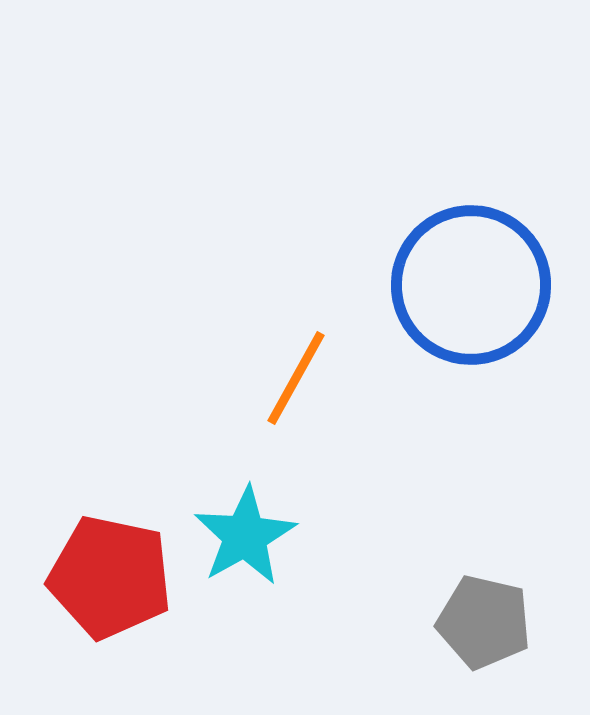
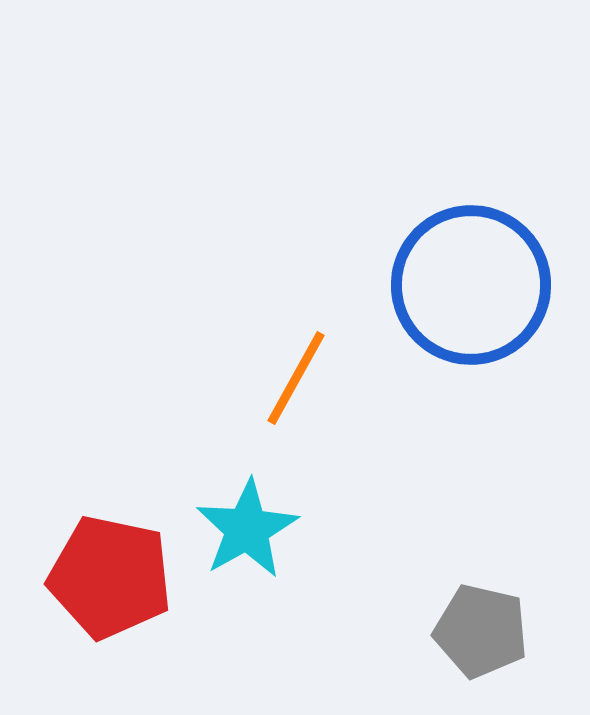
cyan star: moved 2 px right, 7 px up
gray pentagon: moved 3 px left, 9 px down
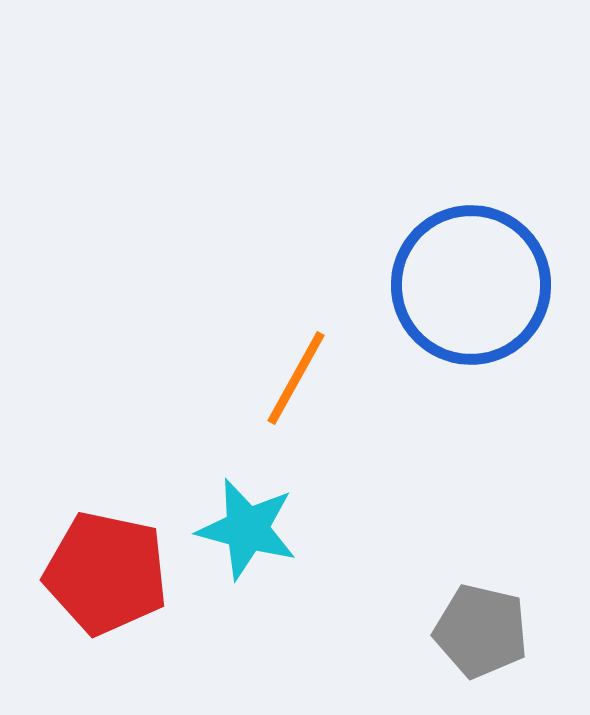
cyan star: rotated 28 degrees counterclockwise
red pentagon: moved 4 px left, 4 px up
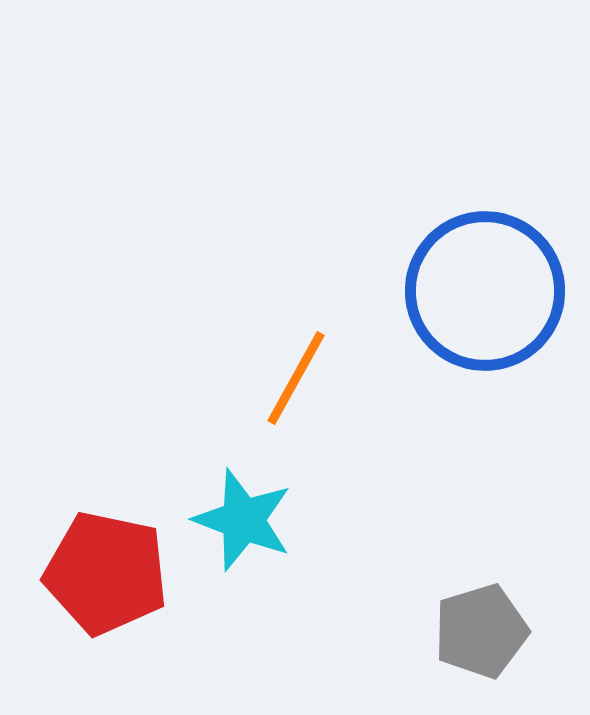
blue circle: moved 14 px right, 6 px down
cyan star: moved 4 px left, 9 px up; rotated 6 degrees clockwise
gray pentagon: rotated 30 degrees counterclockwise
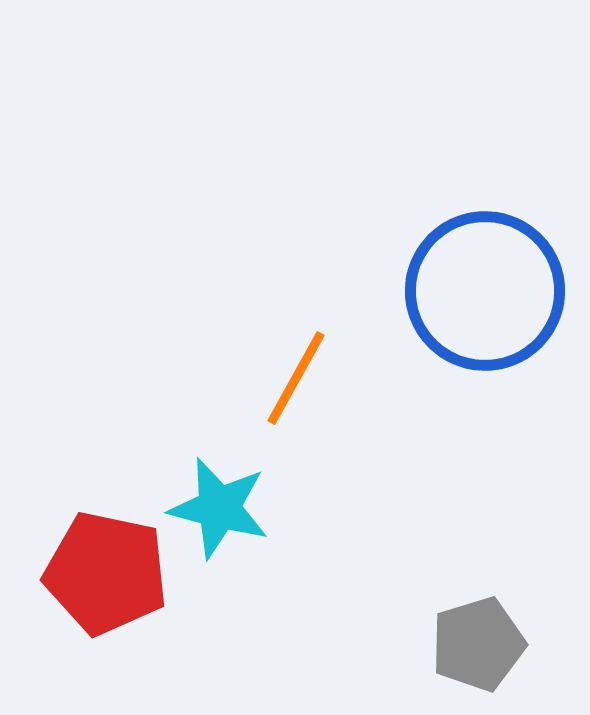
cyan star: moved 24 px left, 12 px up; rotated 6 degrees counterclockwise
gray pentagon: moved 3 px left, 13 px down
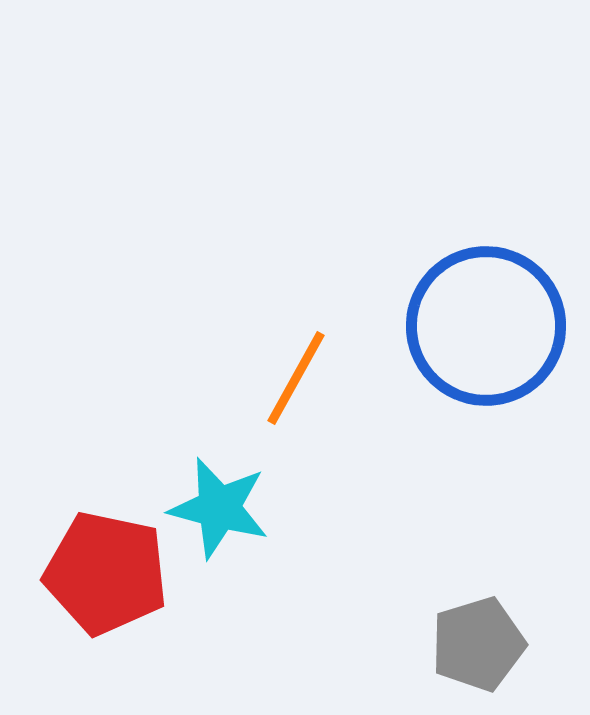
blue circle: moved 1 px right, 35 px down
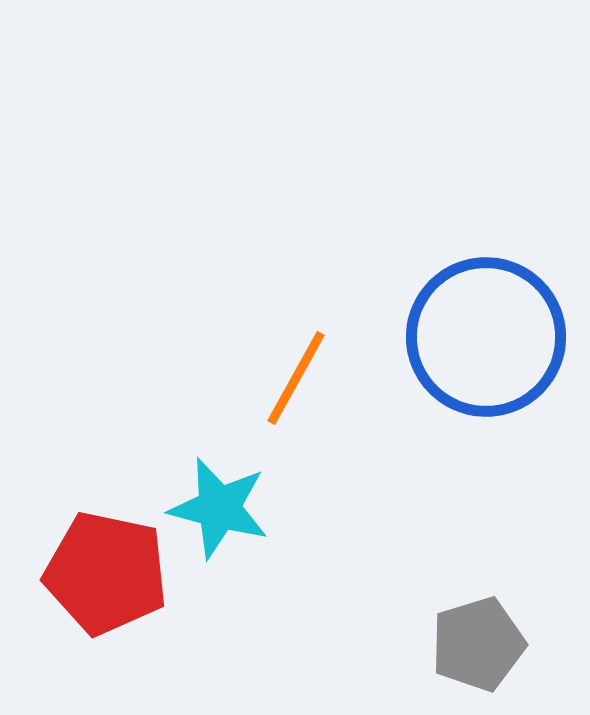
blue circle: moved 11 px down
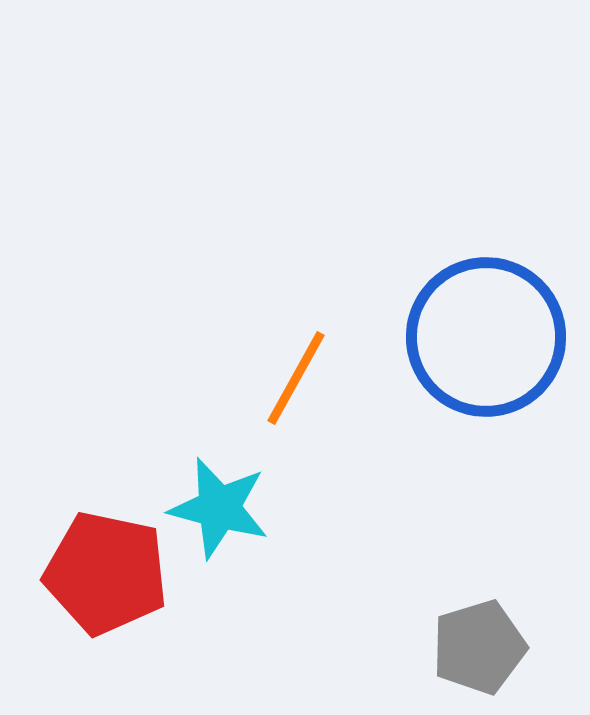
gray pentagon: moved 1 px right, 3 px down
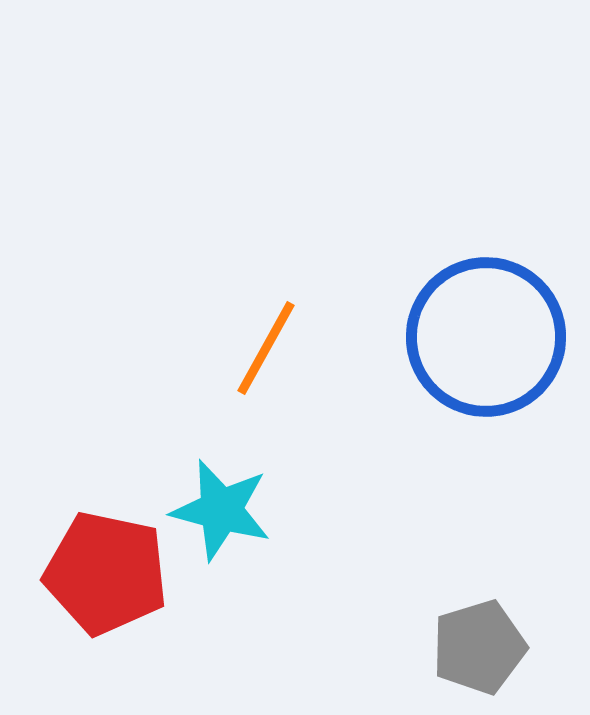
orange line: moved 30 px left, 30 px up
cyan star: moved 2 px right, 2 px down
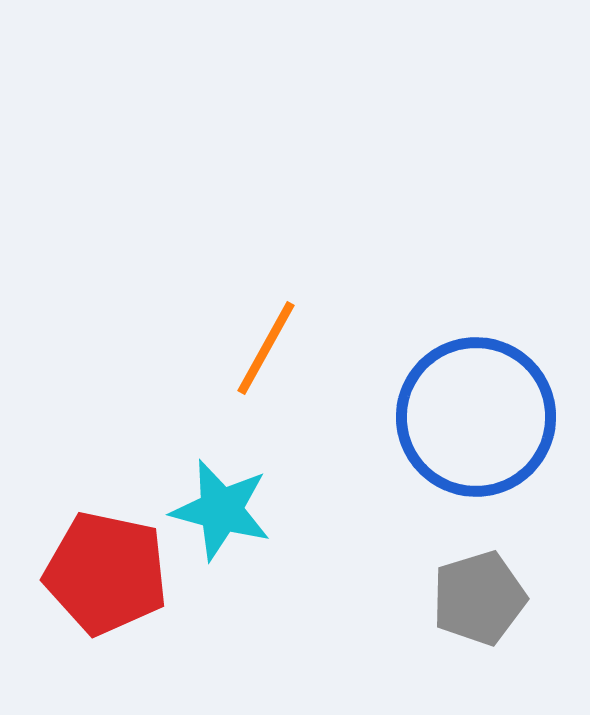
blue circle: moved 10 px left, 80 px down
gray pentagon: moved 49 px up
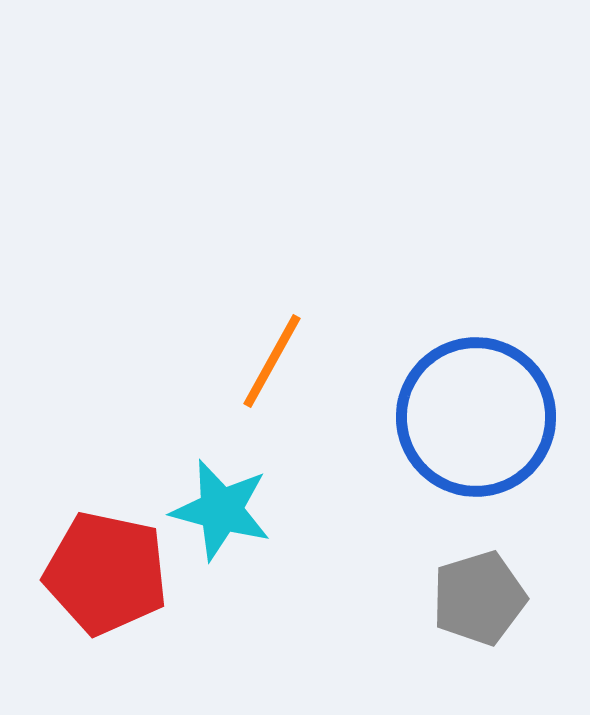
orange line: moved 6 px right, 13 px down
